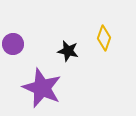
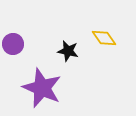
yellow diamond: rotated 55 degrees counterclockwise
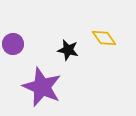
black star: moved 1 px up
purple star: moved 1 px up
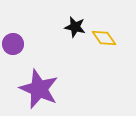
black star: moved 7 px right, 23 px up
purple star: moved 3 px left, 2 px down
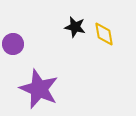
yellow diamond: moved 4 px up; rotated 25 degrees clockwise
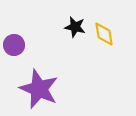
purple circle: moved 1 px right, 1 px down
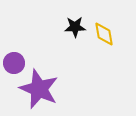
black star: rotated 15 degrees counterclockwise
purple circle: moved 18 px down
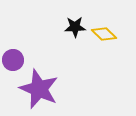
yellow diamond: rotated 35 degrees counterclockwise
purple circle: moved 1 px left, 3 px up
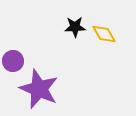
yellow diamond: rotated 15 degrees clockwise
purple circle: moved 1 px down
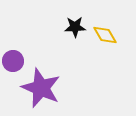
yellow diamond: moved 1 px right, 1 px down
purple star: moved 2 px right, 1 px up
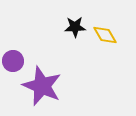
purple star: moved 1 px right, 2 px up
